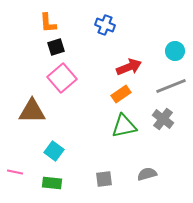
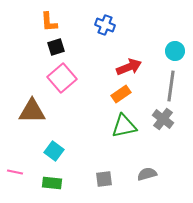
orange L-shape: moved 1 px right, 1 px up
gray line: rotated 60 degrees counterclockwise
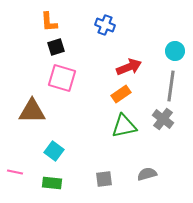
pink square: rotated 32 degrees counterclockwise
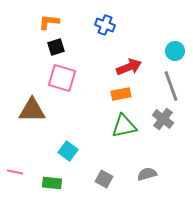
orange L-shape: rotated 100 degrees clockwise
gray line: rotated 28 degrees counterclockwise
orange rectangle: rotated 24 degrees clockwise
brown triangle: moved 1 px up
cyan square: moved 14 px right
gray square: rotated 36 degrees clockwise
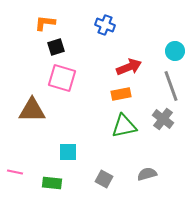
orange L-shape: moved 4 px left, 1 px down
cyan square: moved 1 px down; rotated 36 degrees counterclockwise
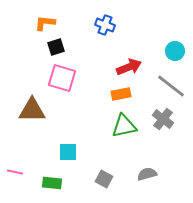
gray line: rotated 32 degrees counterclockwise
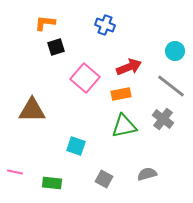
pink square: moved 23 px right; rotated 24 degrees clockwise
cyan square: moved 8 px right, 6 px up; rotated 18 degrees clockwise
